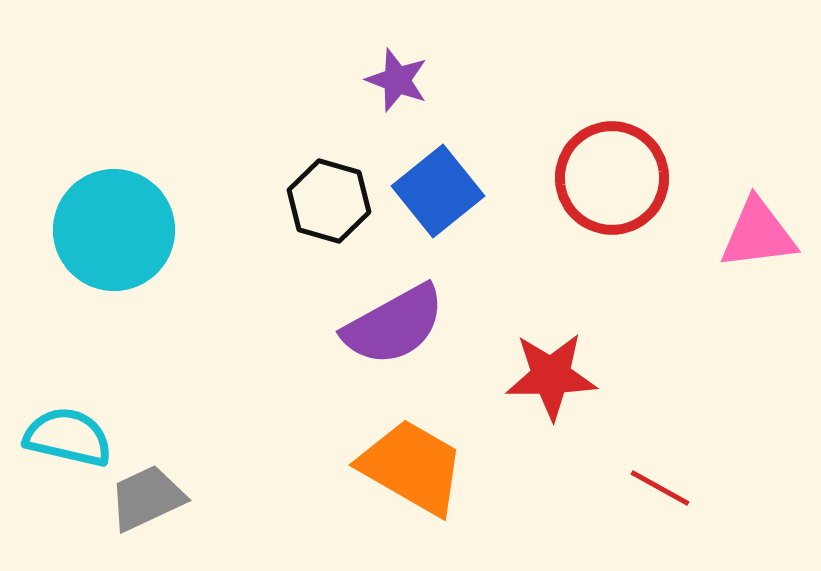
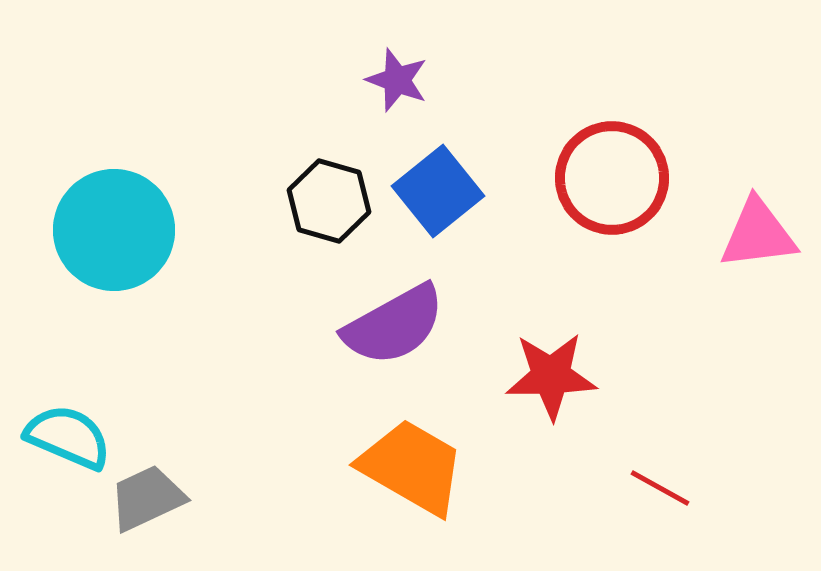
cyan semicircle: rotated 10 degrees clockwise
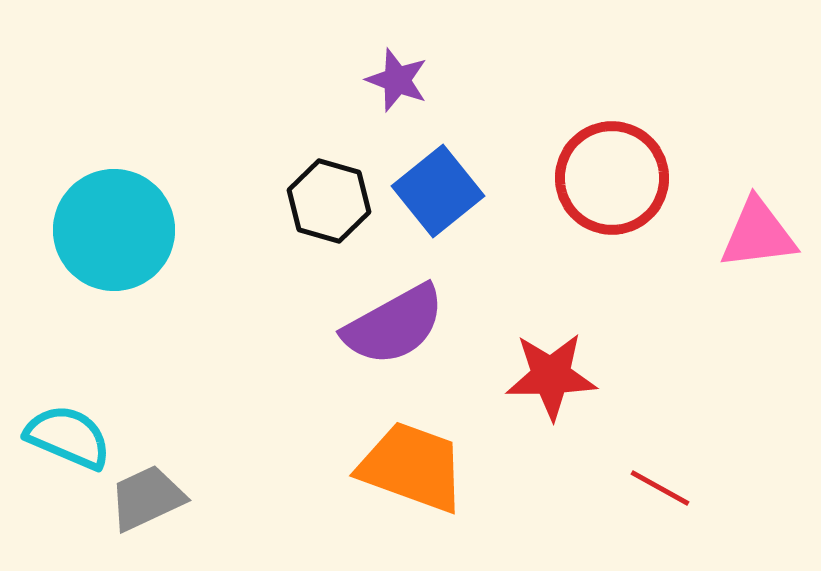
orange trapezoid: rotated 10 degrees counterclockwise
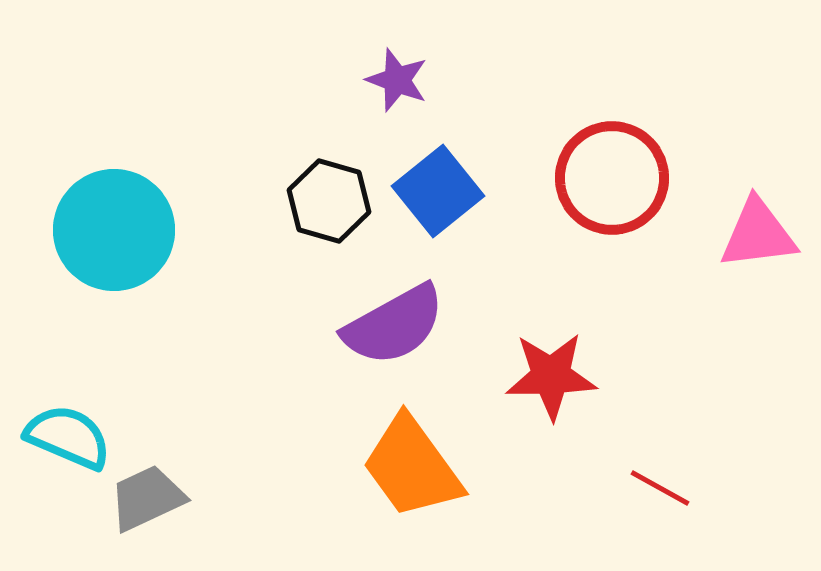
orange trapezoid: rotated 146 degrees counterclockwise
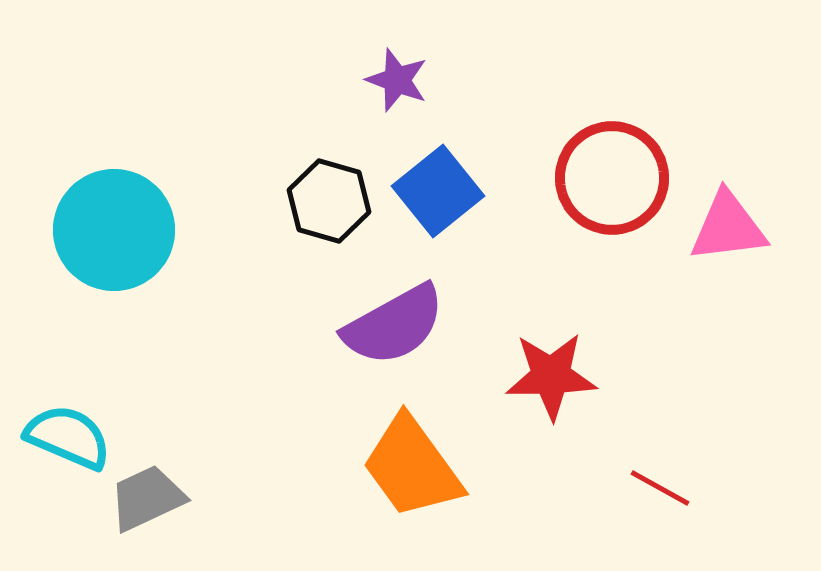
pink triangle: moved 30 px left, 7 px up
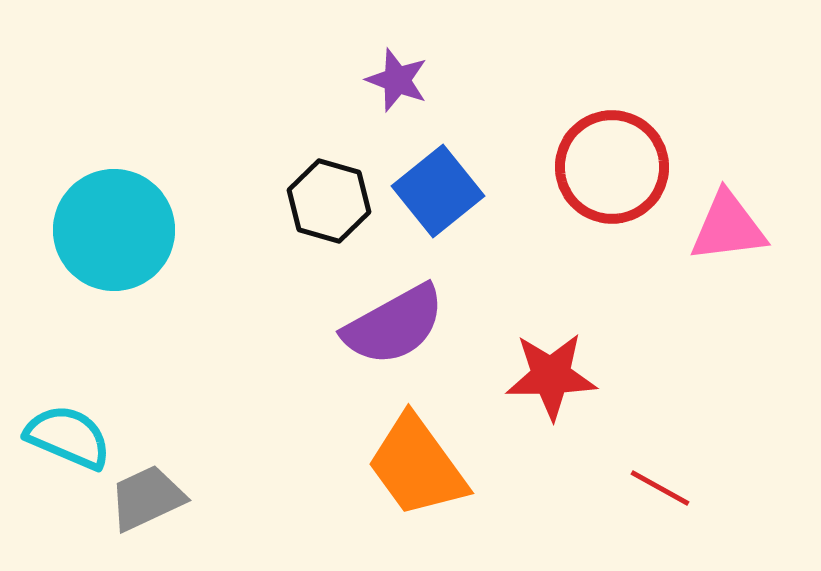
red circle: moved 11 px up
orange trapezoid: moved 5 px right, 1 px up
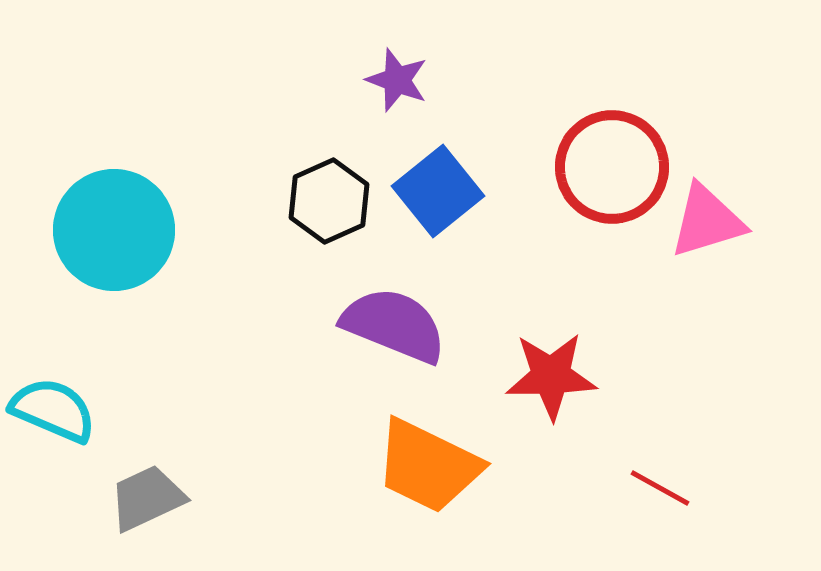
black hexagon: rotated 20 degrees clockwise
pink triangle: moved 21 px left, 6 px up; rotated 10 degrees counterclockwise
purple semicircle: rotated 129 degrees counterclockwise
cyan semicircle: moved 15 px left, 27 px up
orange trapezoid: moved 11 px right; rotated 28 degrees counterclockwise
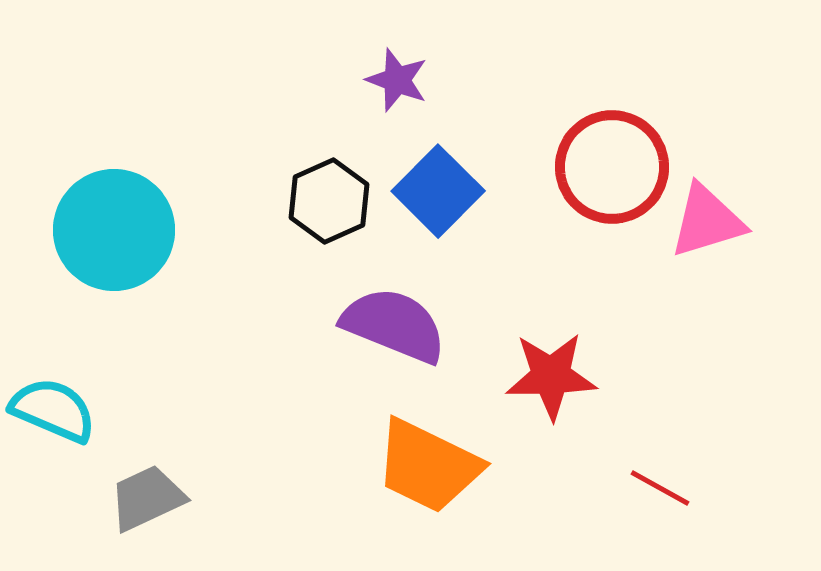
blue square: rotated 6 degrees counterclockwise
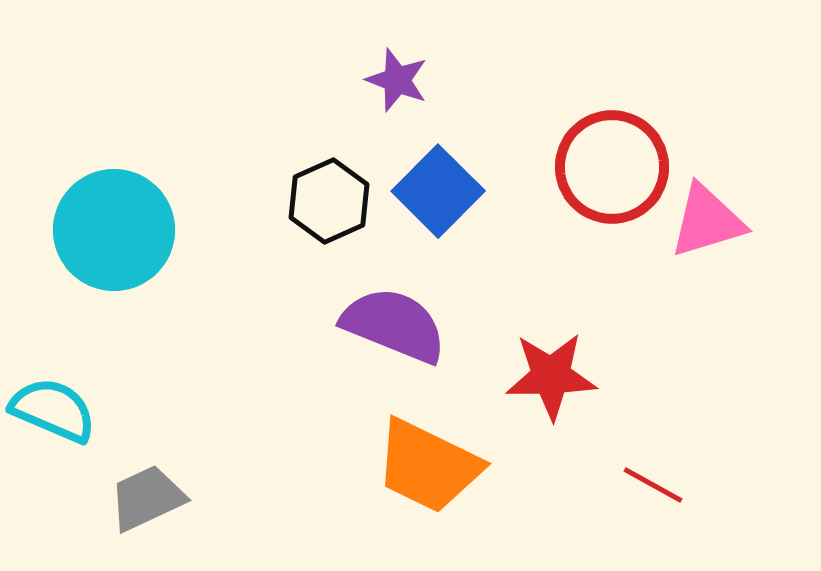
red line: moved 7 px left, 3 px up
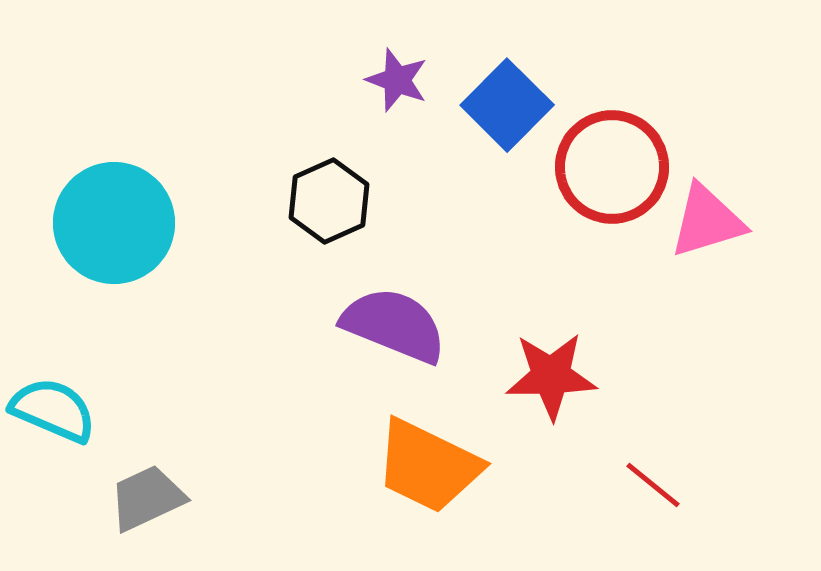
blue square: moved 69 px right, 86 px up
cyan circle: moved 7 px up
red line: rotated 10 degrees clockwise
